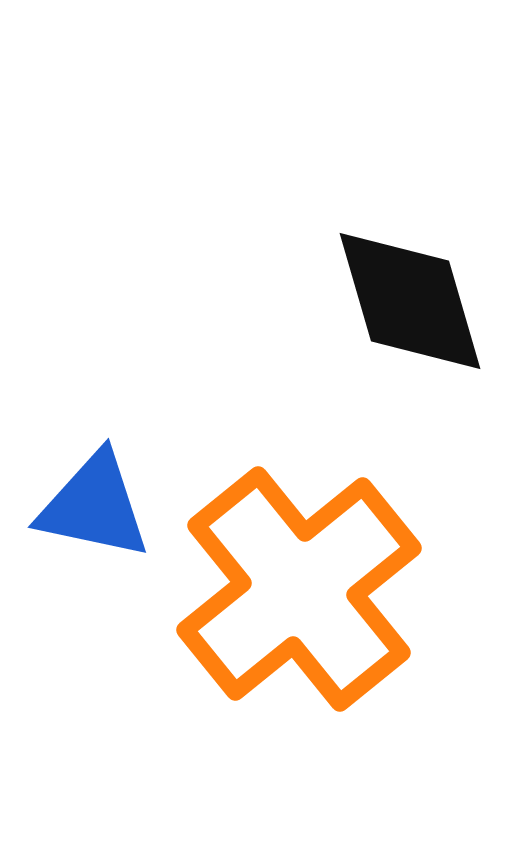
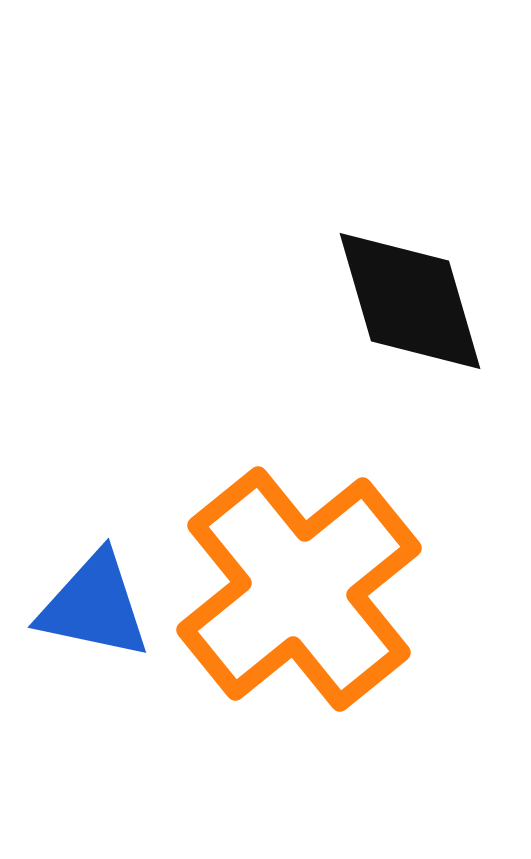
blue triangle: moved 100 px down
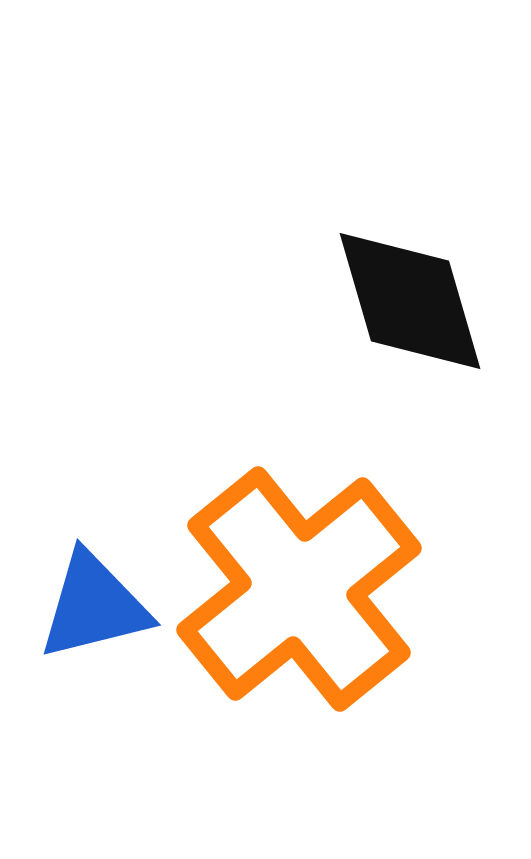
blue triangle: rotated 26 degrees counterclockwise
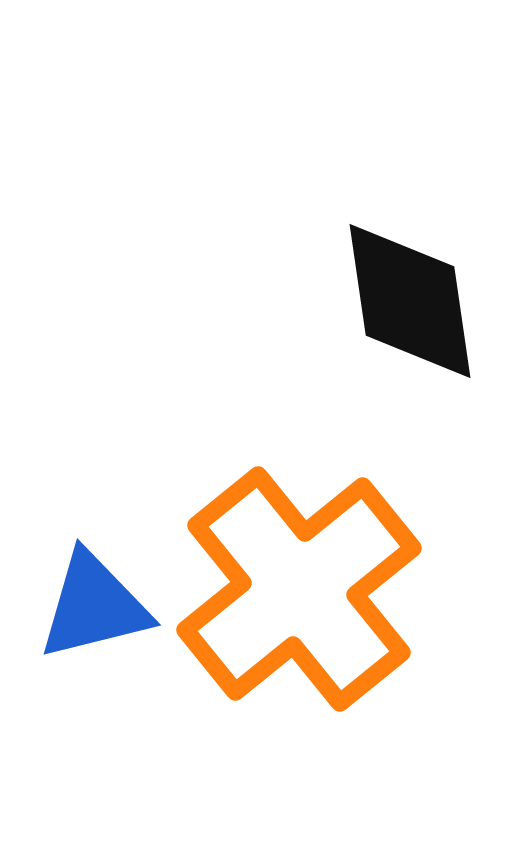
black diamond: rotated 8 degrees clockwise
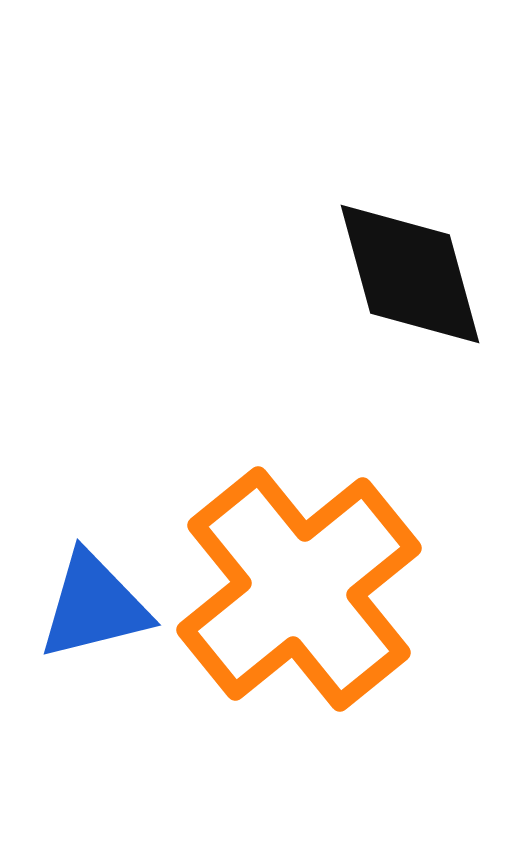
black diamond: moved 27 px up; rotated 7 degrees counterclockwise
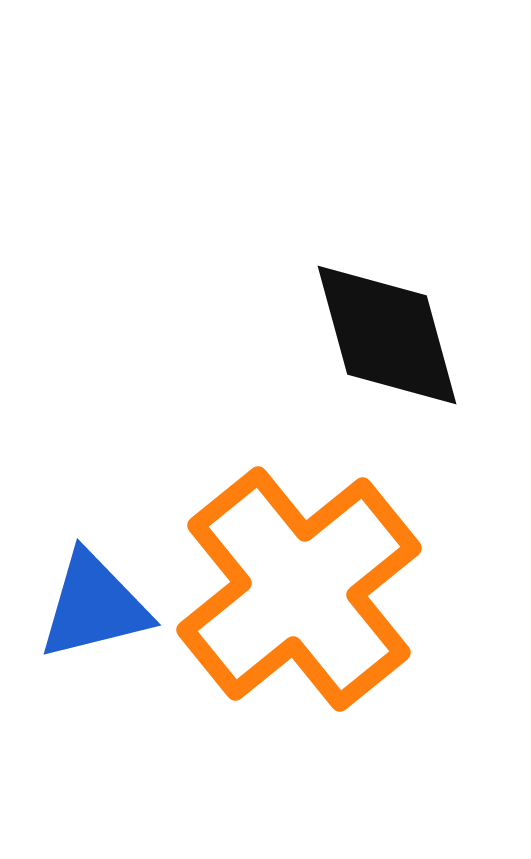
black diamond: moved 23 px left, 61 px down
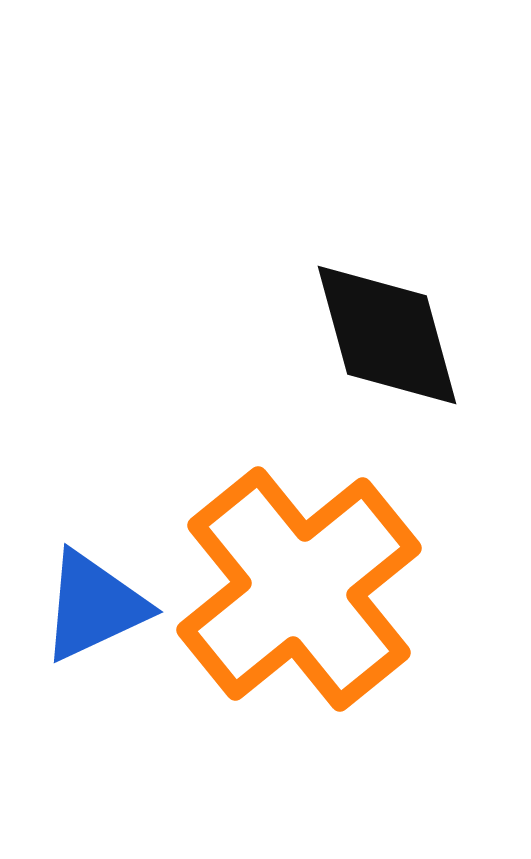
blue triangle: rotated 11 degrees counterclockwise
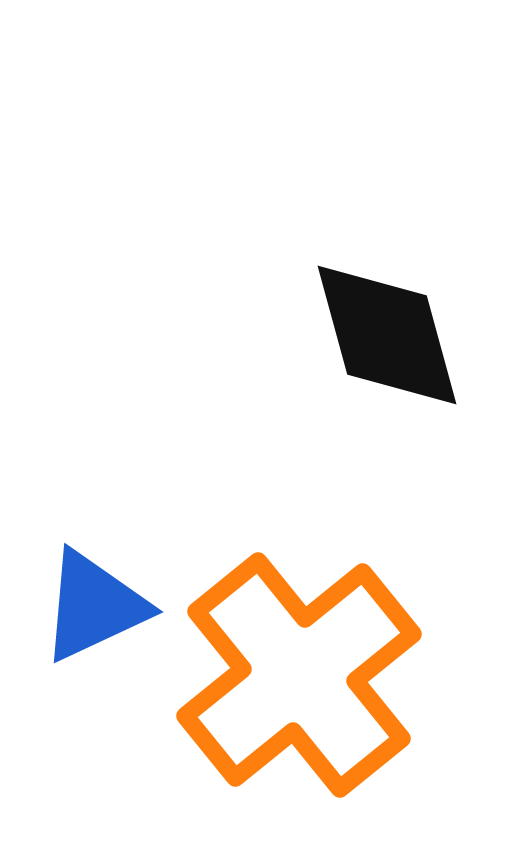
orange cross: moved 86 px down
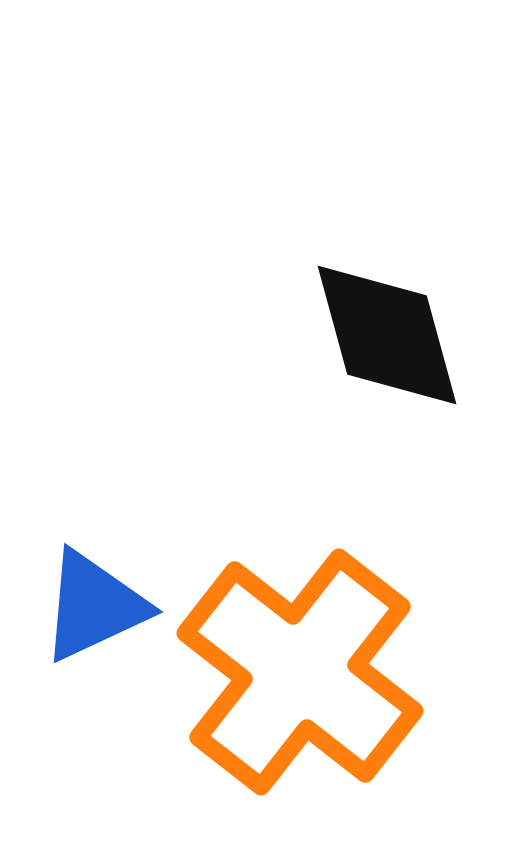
orange cross: moved 1 px right, 3 px up; rotated 13 degrees counterclockwise
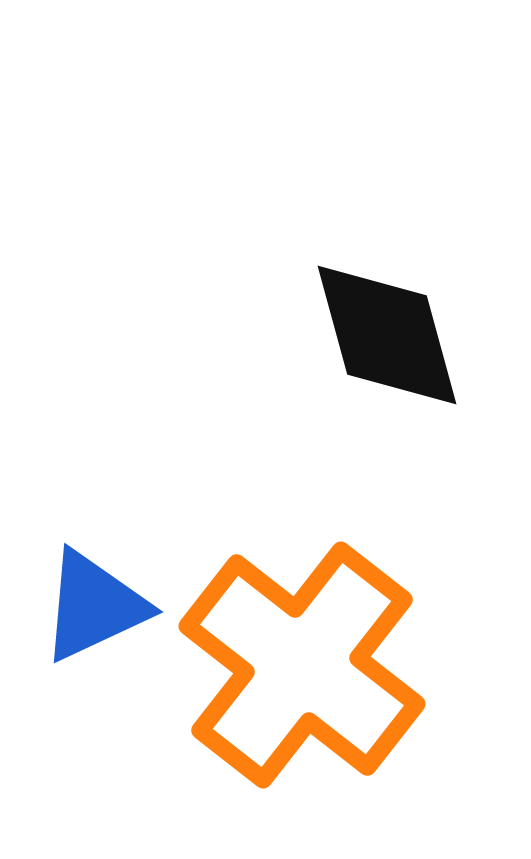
orange cross: moved 2 px right, 7 px up
